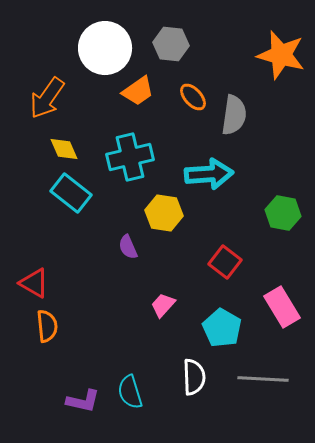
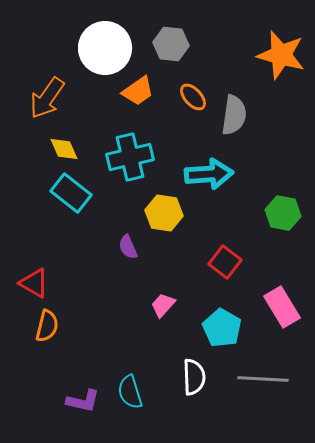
orange semicircle: rotated 20 degrees clockwise
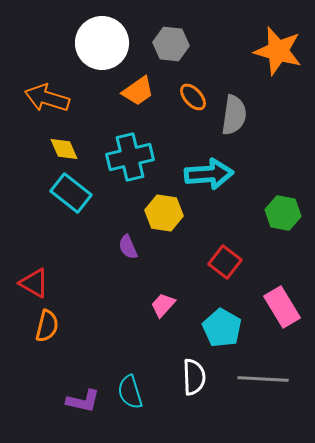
white circle: moved 3 px left, 5 px up
orange star: moved 3 px left, 4 px up
orange arrow: rotated 72 degrees clockwise
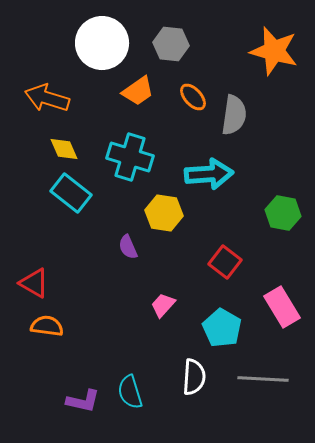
orange star: moved 4 px left
cyan cross: rotated 30 degrees clockwise
orange semicircle: rotated 96 degrees counterclockwise
white semicircle: rotated 6 degrees clockwise
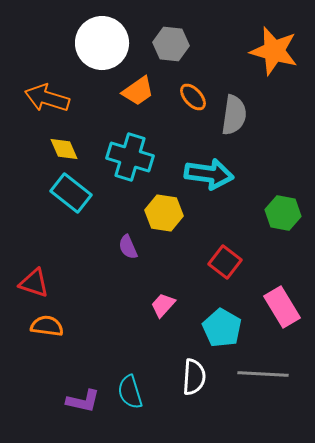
cyan arrow: rotated 12 degrees clockwise
red triangle: rotated 12 degrees counterclockwise
gray line: moved 5 px up
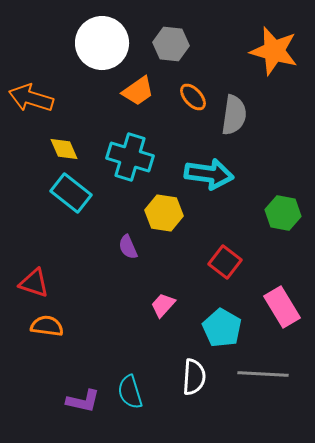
orange arrow: moved 16 px left
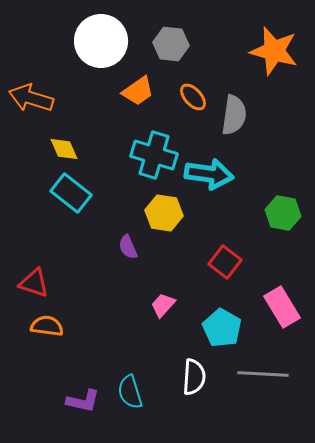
white circle: moved 1 px left, 2 px up
cyan cross: moved 24 px right, 2 px up
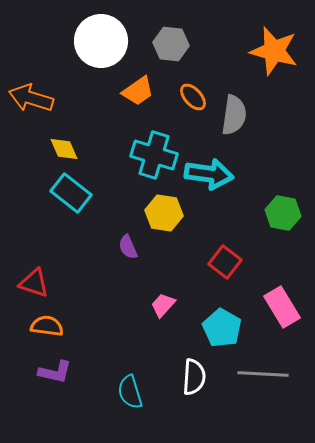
purple L-shape: moved 28 px left, 29 px up
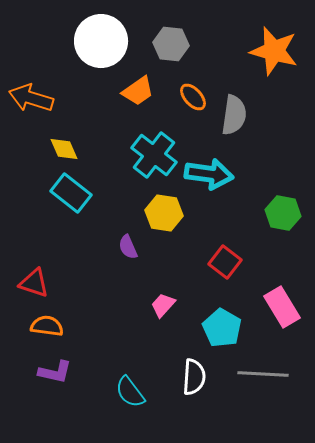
cyan cross: rotated 21 degrees clockwise
cyan semicircle: rotated 20 degrees counterclockwise
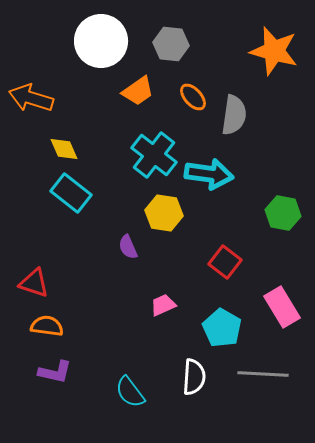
pink trapezoid: rotated 24 degrees clockwise
